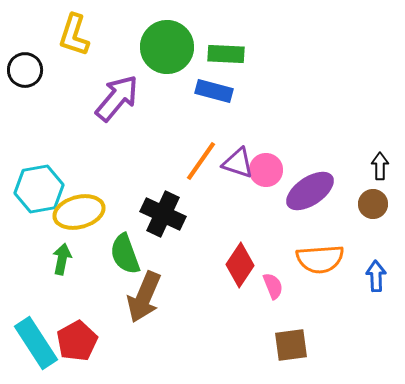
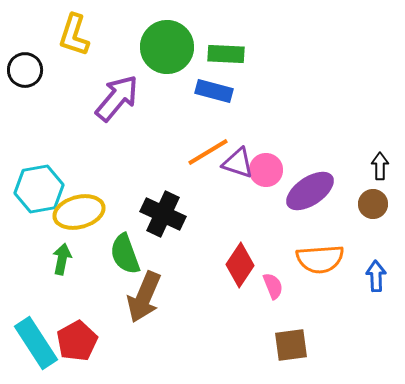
orange line: moved 7 px right, 9 px up; rotated 24 degrees clockwise
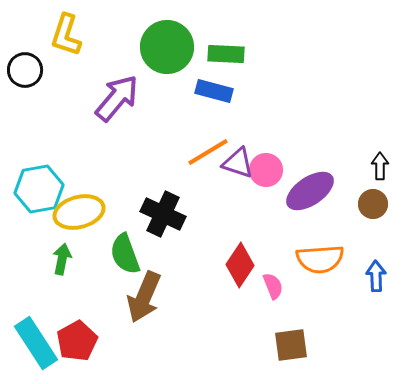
yellow L-shape: moved 8 px left
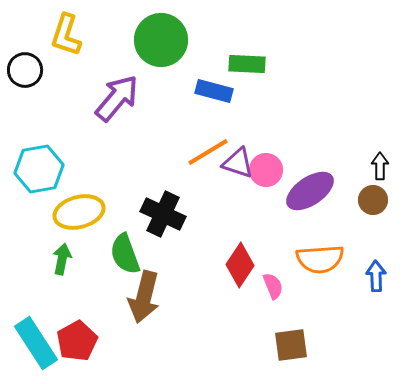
green circle: moved 6 px left, 7 px up
green rectangle: moved 21 px right, 10 px down
cyan hexagon: moved 20 px up
brown circle: moved 4 px up
brown arrow: rotated 9 degrees counterclockwise
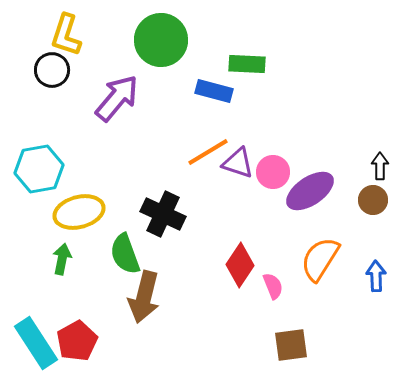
black circle: moved 27 px right
pink circle: moved 7 px right, 2 px down
orange semicircle: rotated 126 degrees clockwise
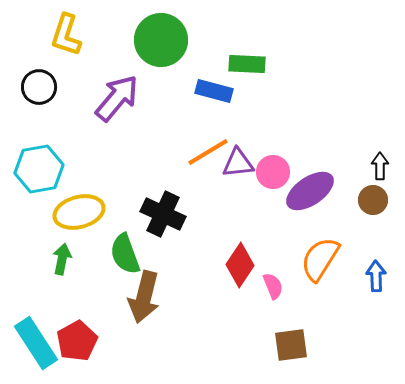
black circle: moved 13 px left, 17 px down
purple triangle: rotated 24 degrees counterclockwise
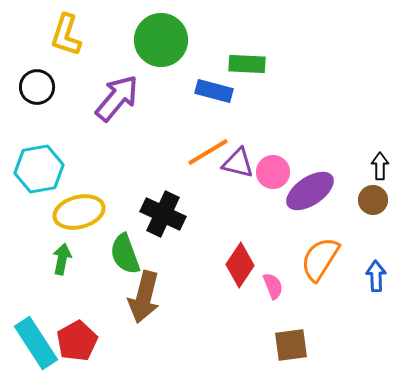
black circle: moved 2 px left
purple triangle: rotated 20 degrees clockwise
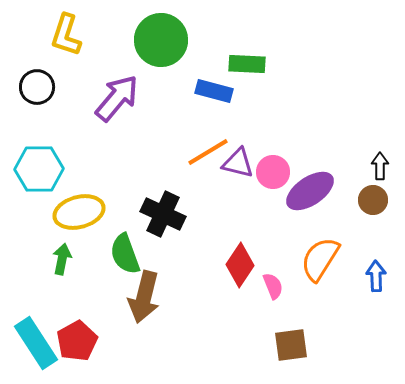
cyan hexagon: rotated 9 degrees clockwise
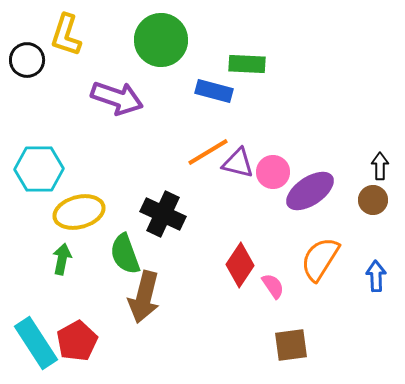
black circle: moved 10 px left, 27 px up
purple arrow: rotated 69 degrees clockwise
pink semicircle: rotated 12 degrees counterclockwise
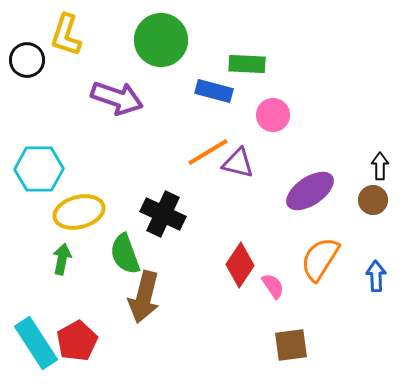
pink circle: moved 57 px up
